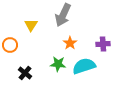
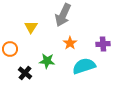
yellow triangle: moved 2 px down
orange circle: moved 4 px down
green star: moved 11 px left, 3 px up
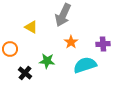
yellow triangle: rotated 32 degrees counterclockwise
orange star: moved 1 px right, 1 px up
cyan semicircle: moved 1 px right, 1 px up
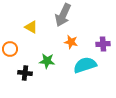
orange star: rotated 24 degrees counterclockwise
black cross: rotated 32 degrees counterclockwise
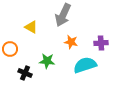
purple cross: moved 2 px left, 1 px up
black cross: rotated 16 degrees clockwise
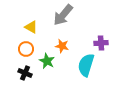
gray arrow: rotated 15 degrees clockwise
orange star: moved 9 px left, 4 px down
orange circle: moved 16 px right
green star: rotated 21 degrees clockwise
cyan semicircle: moved 1 px right; rotated 55 degrees counterclockwise
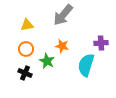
yellow triangle: moved 4 px left, 2 px up; rotated 40 degrees counterclockwise
